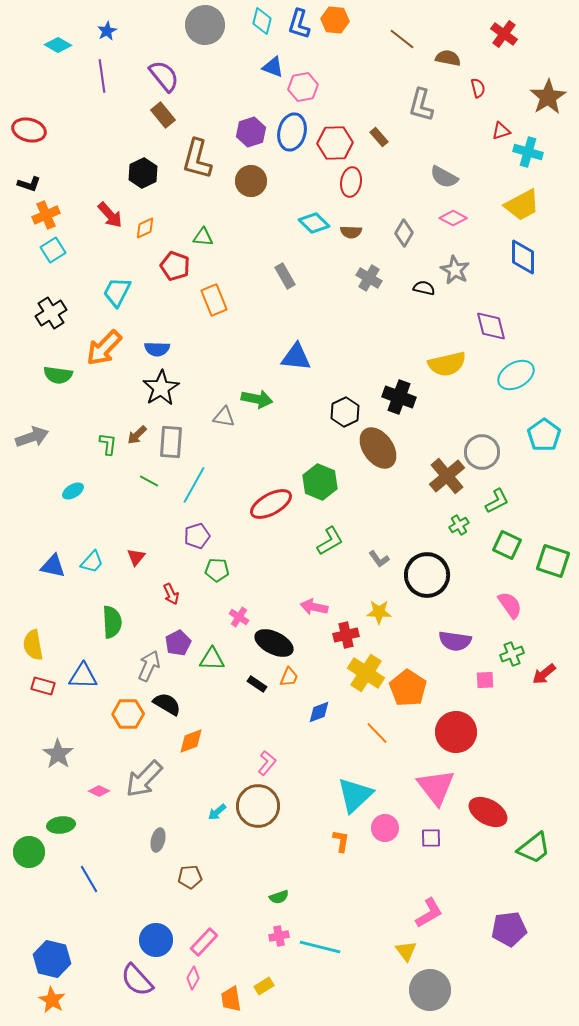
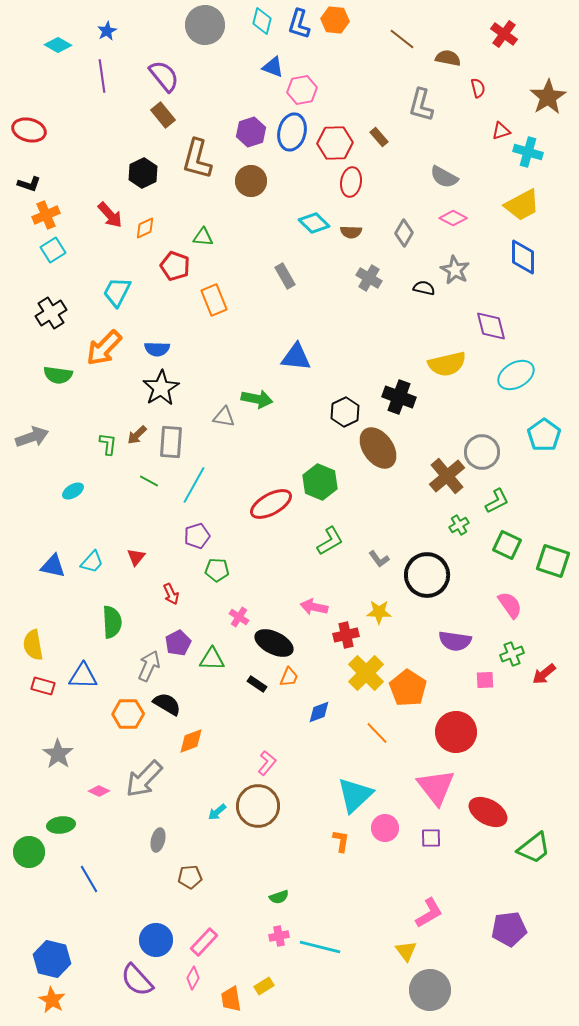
pink hexagon at (303, 87): moved 1 px left, 3 px down
yellow cross at (366, 673): rotated 12 degrees clockwise
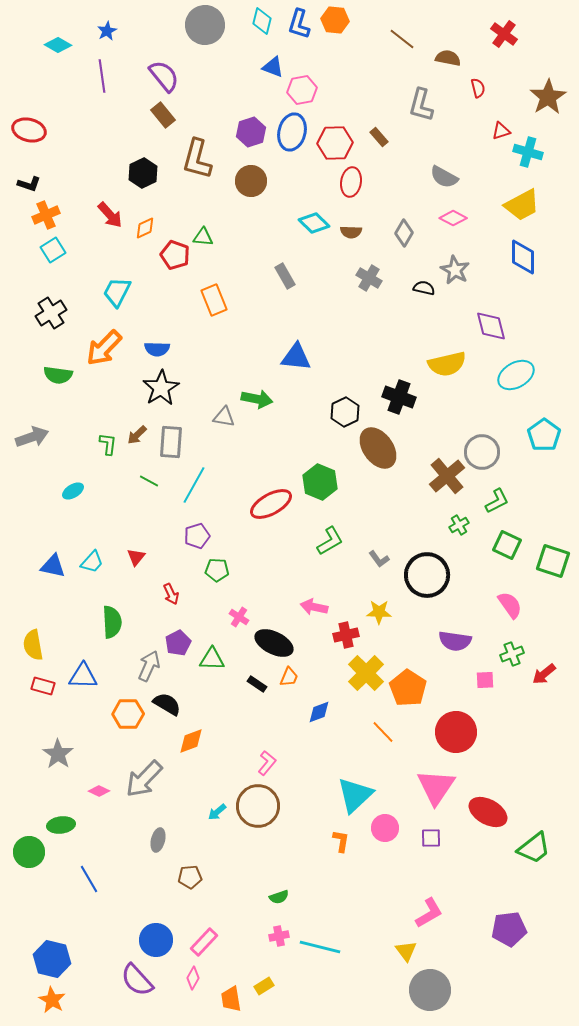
red pentagon at (175, 266): moved 11 px up
orange line at (377, 733): moved 6 px right, 1 px up
pink triangle at (436, 787): rotated 12 degrees clockwise
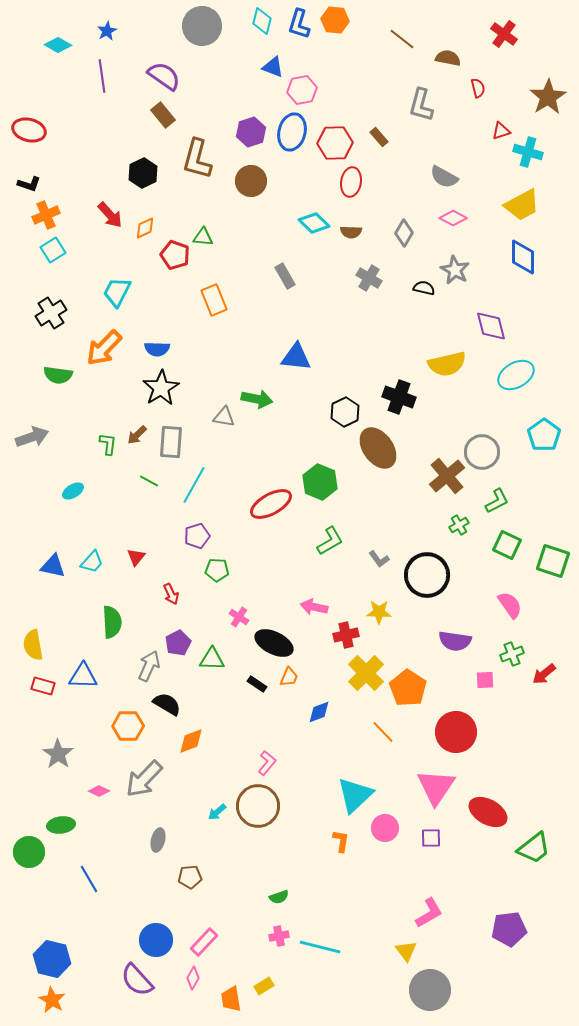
gray circle at (205, 25): moved 3 px left, 1 px down
purple semicircle at (164, 76): rotated 16 degrees counterclockwise
orange hexagon at (128, 714): moved 12 px down
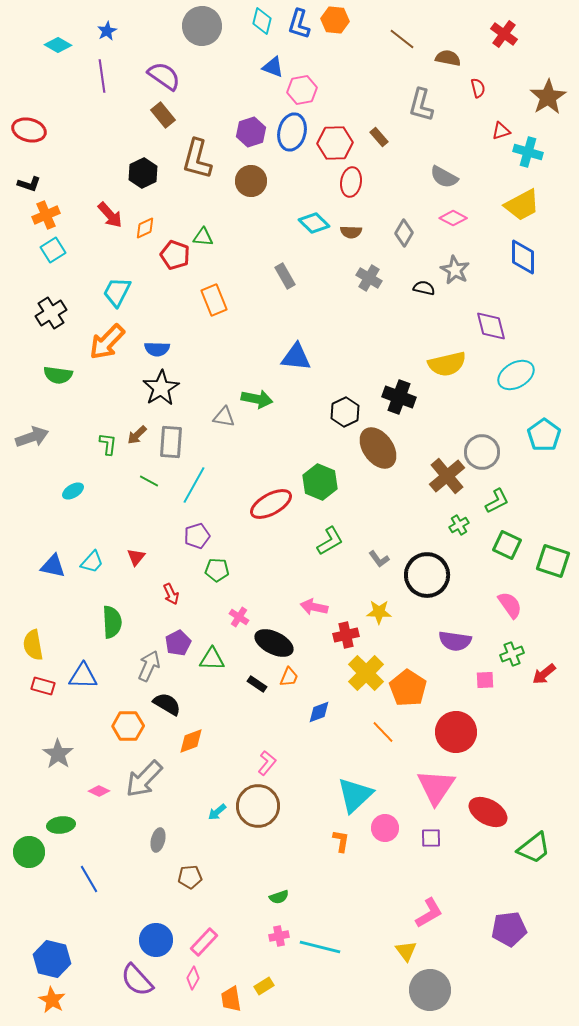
orange arrow at (104, 348): moved 3 px right, 6 px up
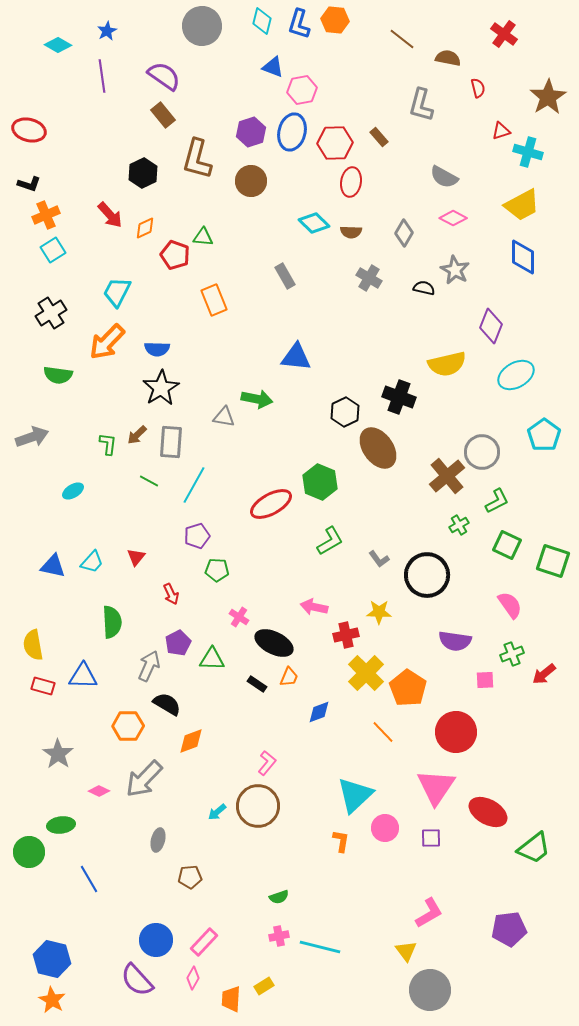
purple diamond at (491, 326): rotated 36 degrees clockwise
orange trapezoid at (231, 999): rotated 12 degrees clockwise
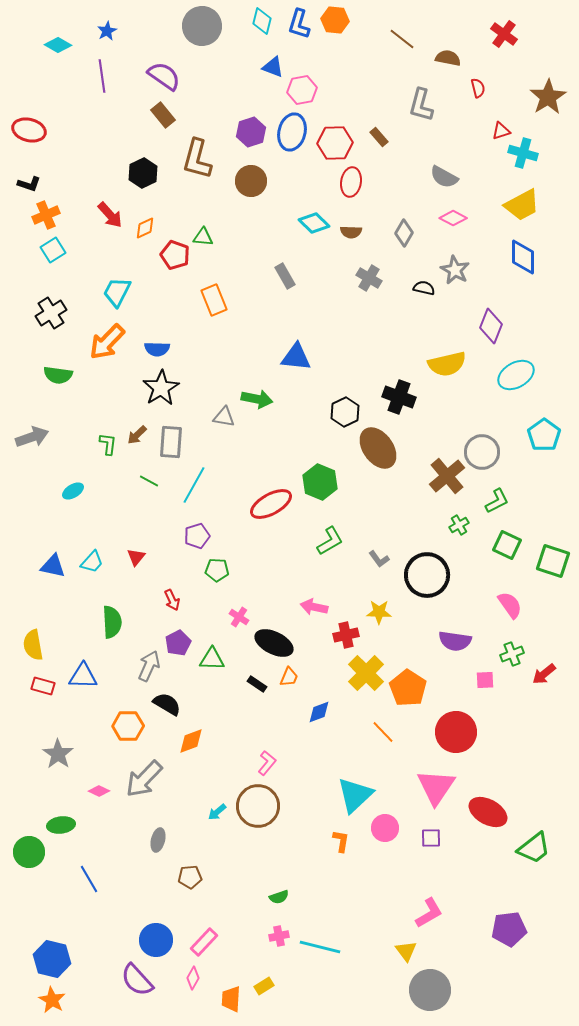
cyan cross at (528, 152): moved 5 px left, 1 px down
red arrow at (171, 594): moved 1 px right, 6 px down
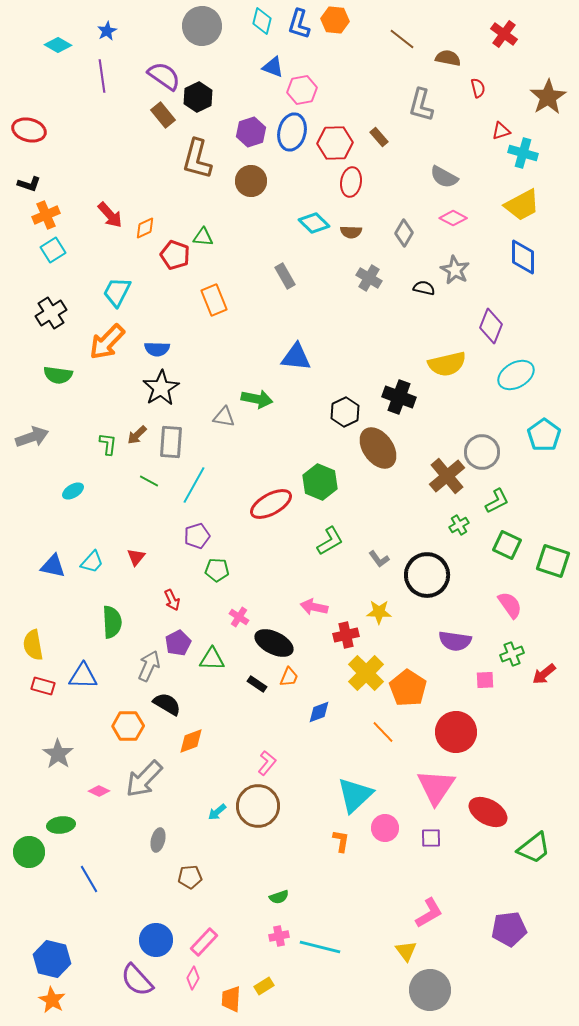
black hexagon at (143, 173): moved 55 px right, 76 px up
